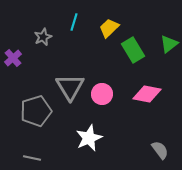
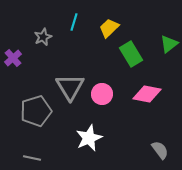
green rectangle: moved 2 px left, 4 px down
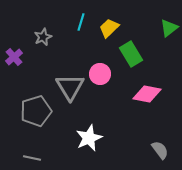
cyan line: moved 7 px right
green triangle: moved 16 px up
purple cross: moved 1 px right, 1 px up
pink circle: moved 2 px left, 20 px up
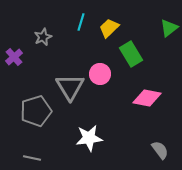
pink diamond: moved 4 px down
white star: rotated 16 degrees clockwise
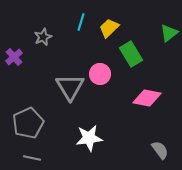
green triangle: moved 5 px down
gray pentagon: moved 8 px left, 12 px down; rotated 8 degrees counterclockwise
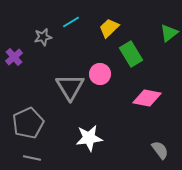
cyan line: moved 10 px left; rotated 42 degrees clockwise
gray star: rotated 12 degrees clockwise
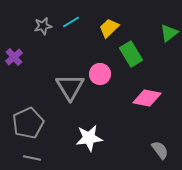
gray star: moved 11 px up
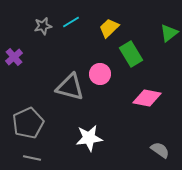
gray triangle: rotated 44 degrees counterclockwise
gray semicircle: rotated 18 degrees counterclockwise
